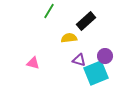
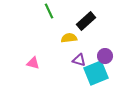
green line: rotated 56 degrees counterclockwise
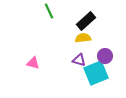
yellow semicircle: moved 14 px right
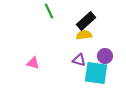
yellow semicircle: moved 1 px right, 3 px up
cyan square: rotated 30 degrees clockwise
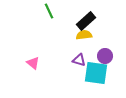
pink triangle: rotated 24 degrees clockwise
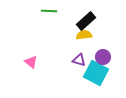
green line: rotated 63 degrees counterclockwise
purple circle: moved 2 px left, 1 px down
pink triangle: moved 2 px left, 1 px up
cyan square: rotated 20 degrees clockwise
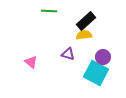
purple triangle: moved 11 px left, 6 px up
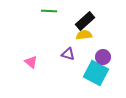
black rectangle: moved 1 px left
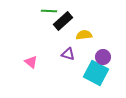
black rectangle: moved 22 px left
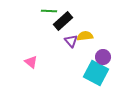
yellow semicircle: moved 1 px right, 1 px down
purple triangle: moved 3 px right, 13 px up; rotated 32 degrees clockwise
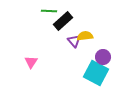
purple triangle: moved 3 px right
pink triangle: rotated 24 degrees clockwise
